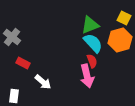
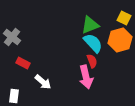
pink arrow: moved 1 px left, 1 px down
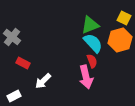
white arrow: moved 1 px up; rotated 96 degrees clockwise
white rectangle: rotated 56 degrees clockwise
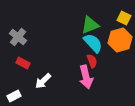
gray cross: moved 6 px right
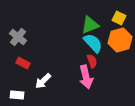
yellow square: moved 5 px left
white rectangle: moved 3 px right, 1 px up; rotated 32 degrees clockwise
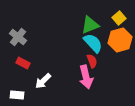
yellow square: rotated 24 degrees clockwise
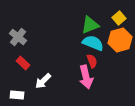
cyan semicircle: rotated 25 degrees counterclockwise
red rectangle: rotated 16 degrees clockwise
